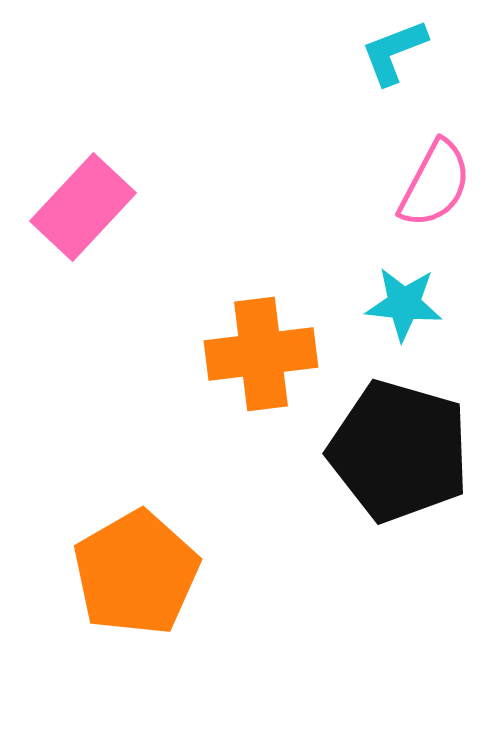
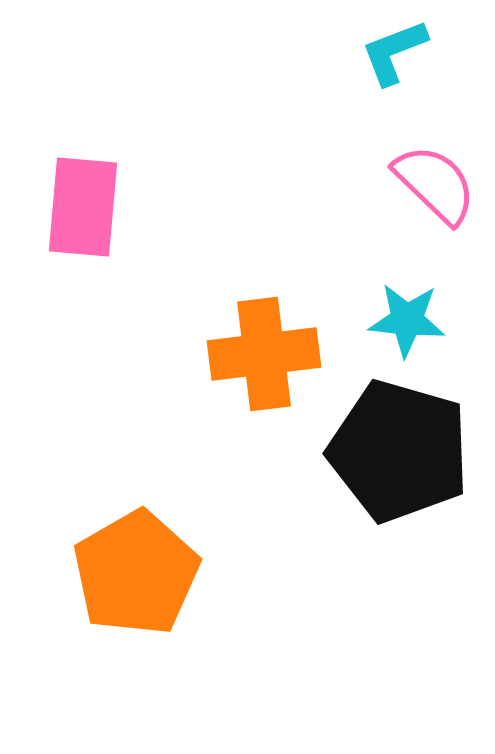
pink semicircle: rotated 74 degrees counterclockwise
pink rectangle: rotated 38 degrees counterclockwise
cyan star: moved 3 px right, 16 px down
orange cross: moved 3 px right
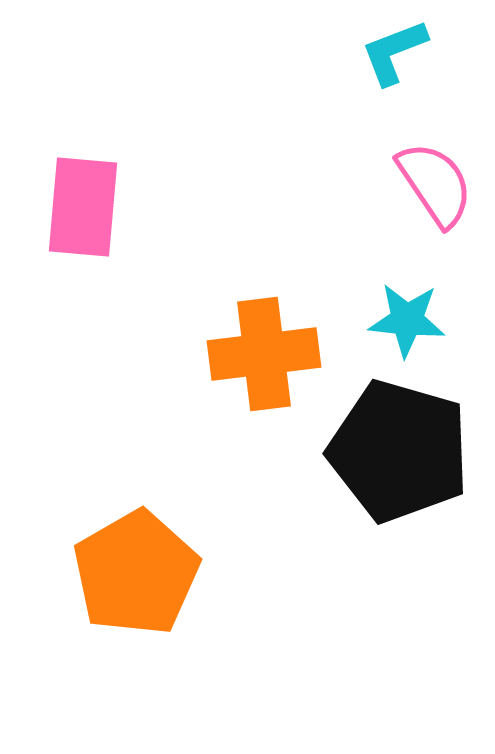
pink semicircle: rotated 12 degrees clockwise
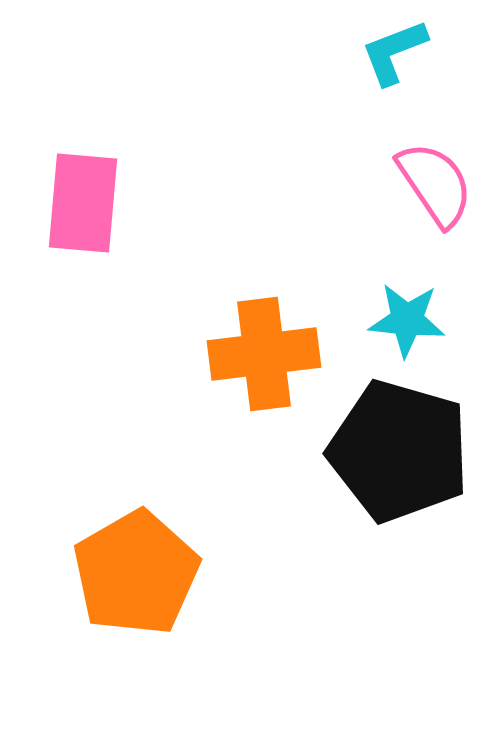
pink rectangle: moved 4 px up
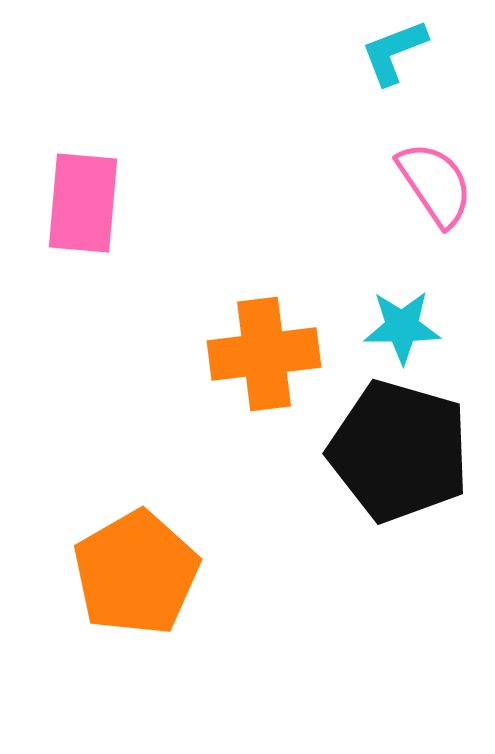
cyan star: moved 5 px left, 7 px down; rotated 6 degrees counterclockwise
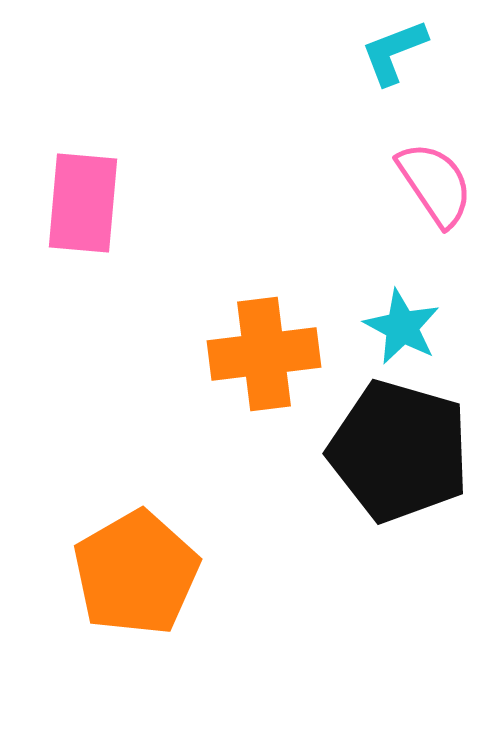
cyan star: rotated 28 degrees clockwise
